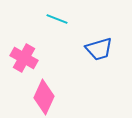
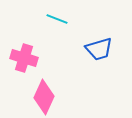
pink cross: rotated 12 degrees counterclockwise
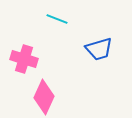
pink cross: moved 1 px down
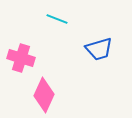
pink cross: moved 3 px left, 1 px up
pink diamond: moved 2 px up
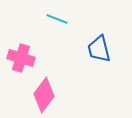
blue trapezoid: rotated 92 degrees clockwise
pink diamond: rotated 12 degrees clockwise
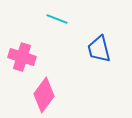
pink cross: moved 1 px right, 1 px up
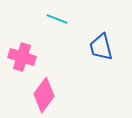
blue trapezoid: moved 2 px right, 2 px up
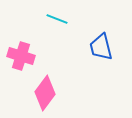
pink cross: moved 1 px left, 1 px up
pink diamond: moved 1 px right, 2 px up
